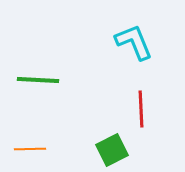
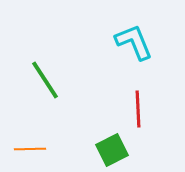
green line: moved 7 px right; rotated 54 degrees clockwise
red line: moved 3 px left
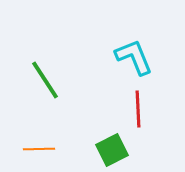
cyan L-shape: moved 15 px down
orange line: moved 9 px right
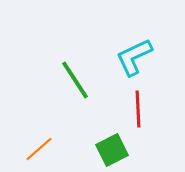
cyan L-shape: rotated 93 degrees counterclockwise
green line: moved 30 px right
orange line: rotated 40 degrees counterclockwise
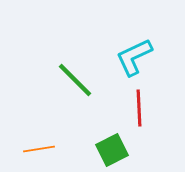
green line: rotated 12 degrees counterclockwise
red line: moved 1 px right, 1 px up
orange line: rotated 32 degrees clockwise
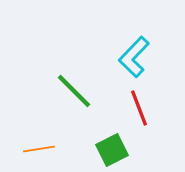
cyan L-shape: rotated 21 degrees counterclockwise
green line: moved 1 px left, 11 px down
red line: rotated 18 degrees counterclockwise
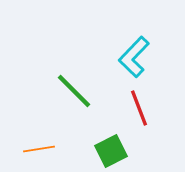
green square: moved 1 px left, 1 px down
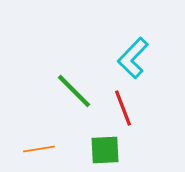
cyan L-shape: moved 1 px left, 1 px down
red line: moved 16 px left
green square: moved 6 px left, 1 px up; rotated 24 degrees clockwise
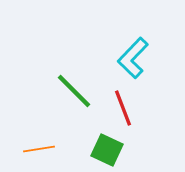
green square: moved 2 px right; rotated 28 degrees clockwise
